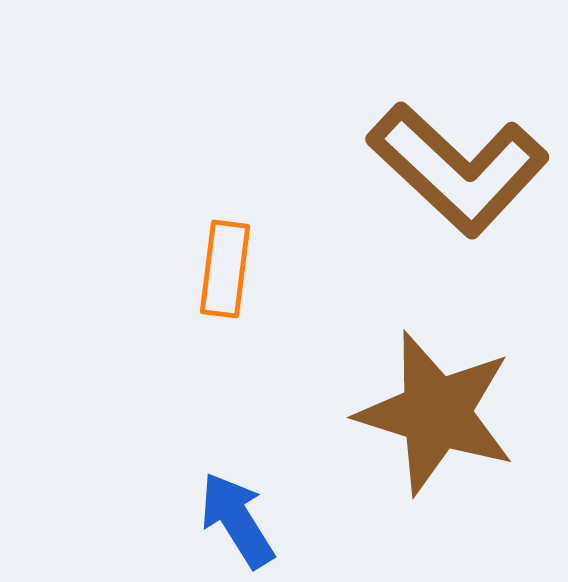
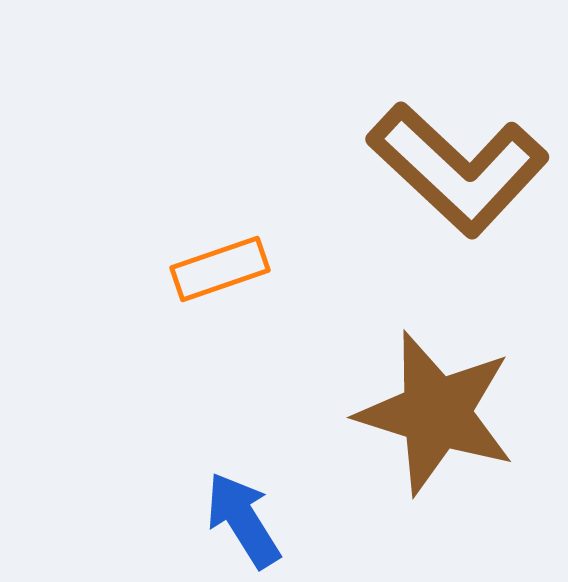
orange rectangle: moved 5 px left; rotated 64 degrees clockwise
blue arrow: moved 6 px right
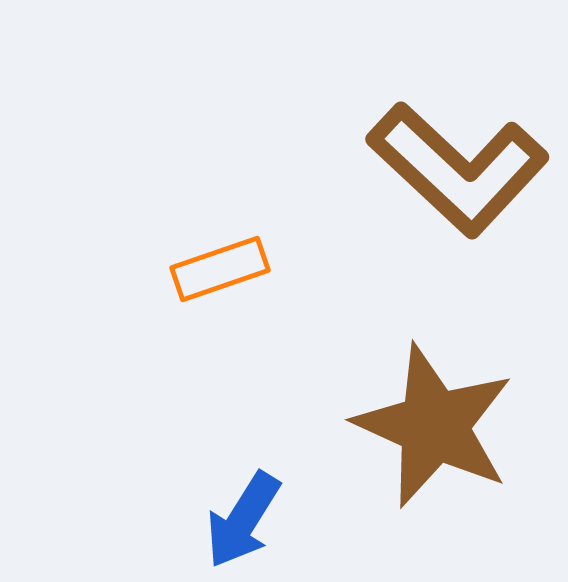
brown star: moved 2 px left, 13 px down; rotated 7 degrees clockwise
blue arrow: rotated 116 degrees counterclockwise
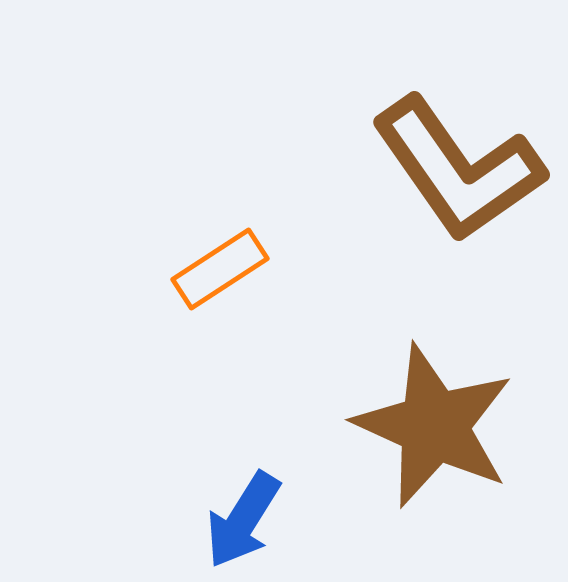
brown L-shape: rotated 12 degrees clockwise
orange rectangle: rotated 14 degrees counterclockwise
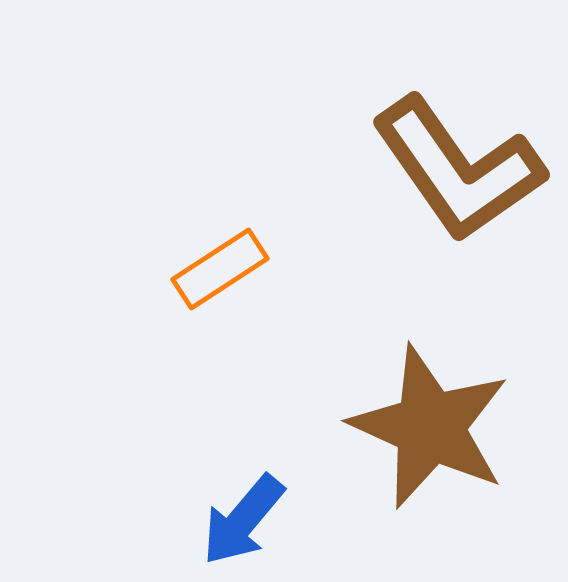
brown star: moved 4 px left, 1 px down
blue arrow: rotated 8 degrees clockwise
